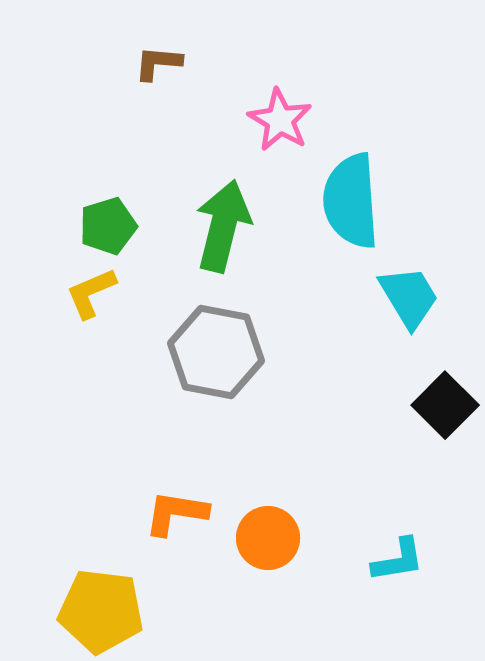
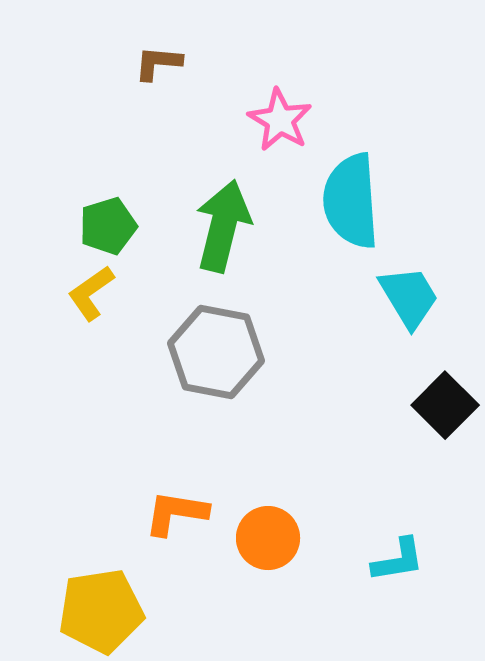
yellow L-shape: rotated 12 degrees counterclockwise
yellow pentagon: rotated 16 degrees counterclockwise
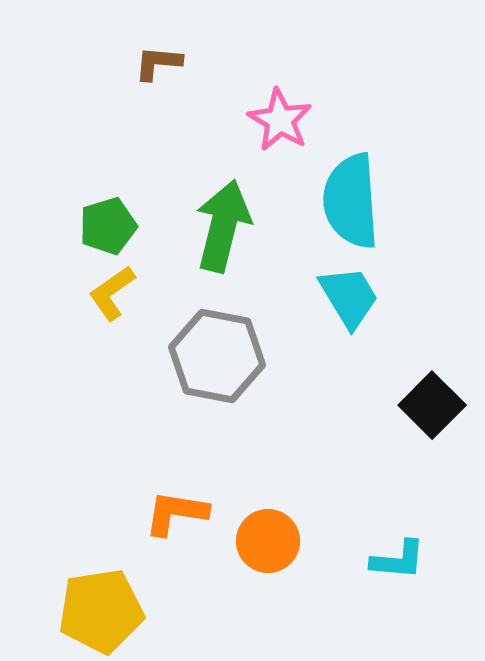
yellow L-shape: moved 21 px right
cyan trapezoid: moved 60 px left
gray hexagon: moved 1 px right, 4 px down
black square: moved 13 px left
orange circle: moved 3 px down
cyan L-shape: rotated 14 degrees clockwise
